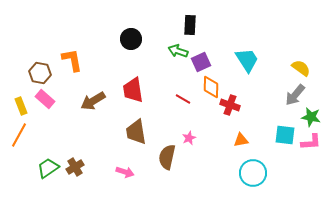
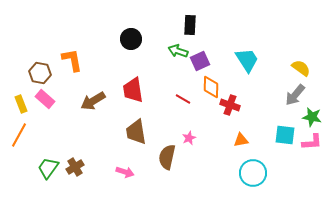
purple square: moved 1 px left, 1 px up
yellow rectangle: moved 2 px up
green star: moved 1 px right
pink L-shape: moved 1 px right
green trapezoid: rotated 20 degrees counterclockwise
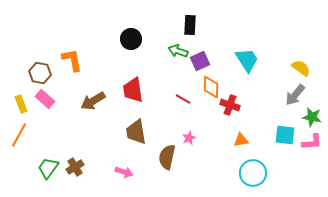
pink arrow: moved 1 px left
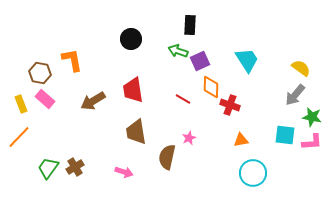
orange line: moved 2 px down; rotated 15 degrees clockwise
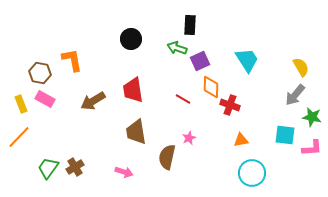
green arrow: moved 1 px left, 3 px up
yellow semicircle: moved 1 px up; rotated 24 degrees clockwise
pink rectangle: rotated 12 degrees counterclockwise
pink L-shape: moved 6 px down
cyan circle: moved 1 px left
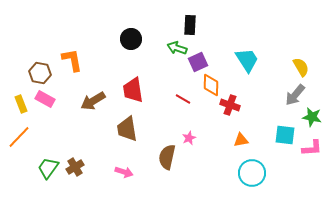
purple square: moved 2 px left, 1 px down
orange diamond: moved 2 px up
brown trapezoid: moved 9 px left, 3 px up
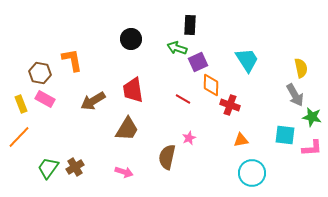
yellow semicircle: moved 1 px down; rotated 18 degrees clockwise
gray arrow: rotated 70 degrees counterclockwise
brown trapezoid: rotated 140 degrees counterclockwise
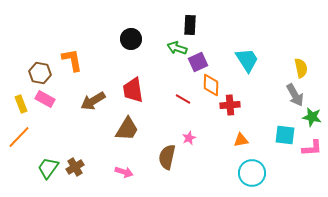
red cross: rotated 24 degrees counterclockwise
